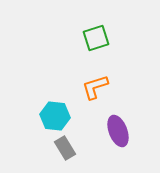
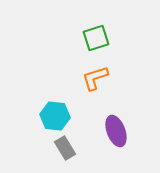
orange L-shape: moved 9 px up
purple ellipse: moved 2 px left
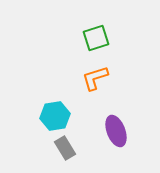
cyan hexagon: rotated 16 degrees counterclockwise
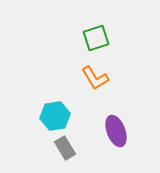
orange L-shape: rotated 104 degrees counterclockwise
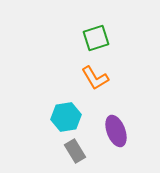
cyan hexagon: moved 11 px right, 1 px down
gray rectangle: moved 10 px right, 3 px down
